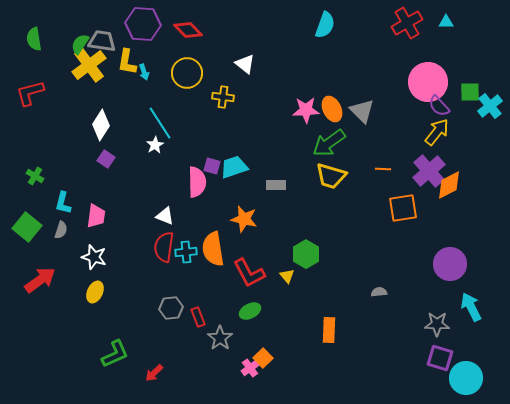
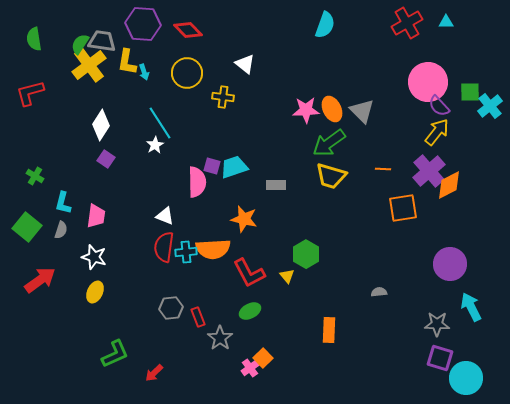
orange semicircle at (213, 249): rotated 84 degrees counterclockwise
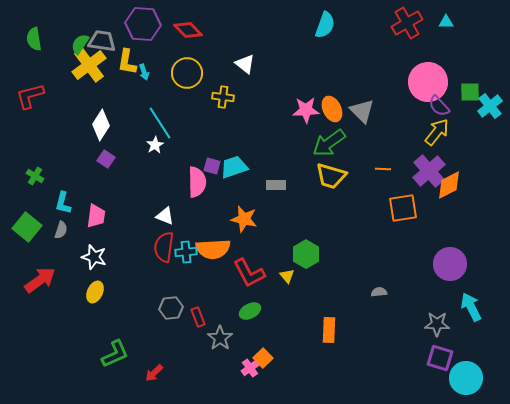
red L-shape at (30, 93): moved 3 px down
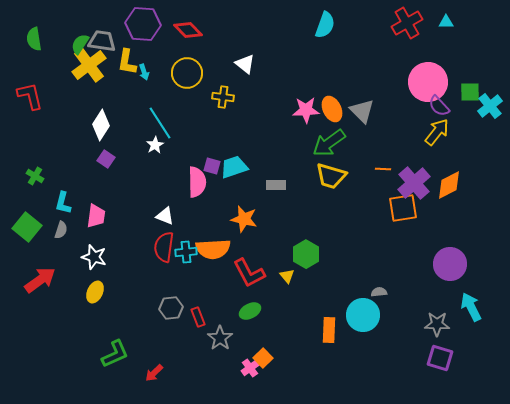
red L-shape at (30, 96): rotated 92 degrees clockwise
purple cross at (429, 171): moved 15 px left, 12 px down
cyan circle at (466, 378): moved 103 px left, 63 px up
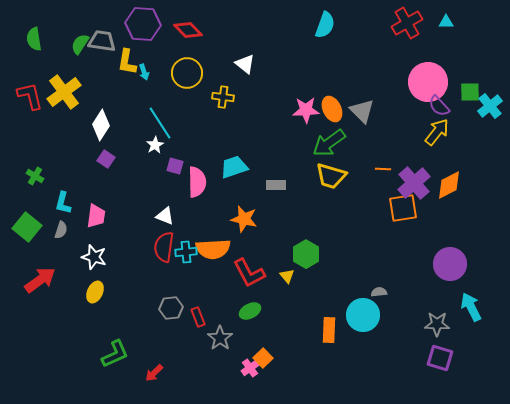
yellow cross at (89, 65): moved 25 px left, 27 px down
purple square at (212, 166): moved 37 px left
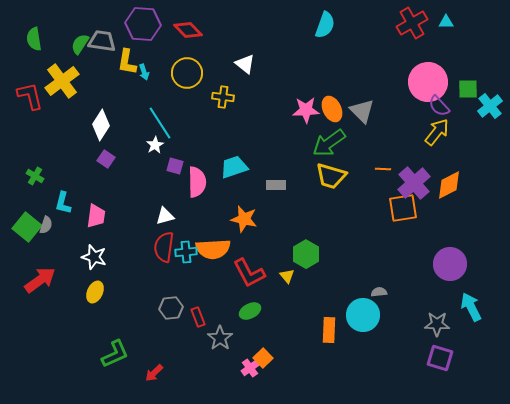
red cross at (407, 23): moved 5 px right
yellow cross at (64, 92): moved 2 px left, 11 px up
green square at (470, 92): moved 2 px left, 3 px up
white triangle at (165, 216): rotated 36 degrees counterclockwise
gray semicircle at (61, 230): moved 15 px left, 5 px up
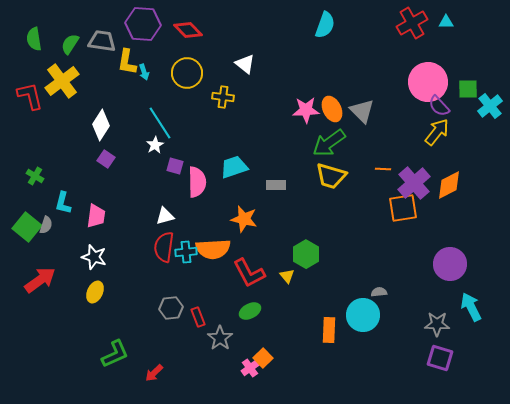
green semicircle at (80, 44): moved 10 px left
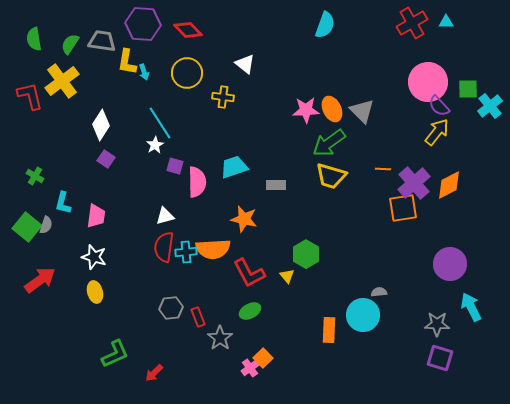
yellow ellipse at (95, 292): rotated 40 degrees counterclockwise
